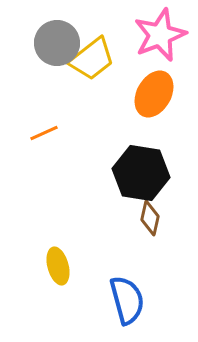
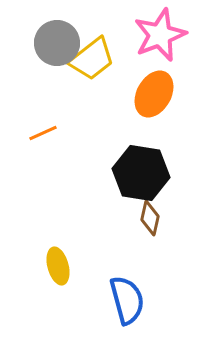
orange line: moved 1 px left
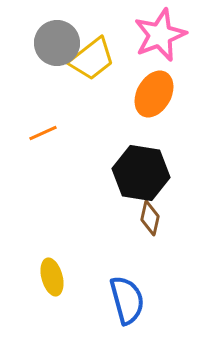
yellow ellipse: moved 6 px left, 11 px down
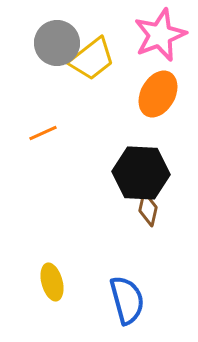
orange ellipse: moved 4 px right
black hexagon: rotated 6 degrees counterclockwise
brown diamond: moved 2 px left, 9 px up
yellow ellipse: moved 5 px down
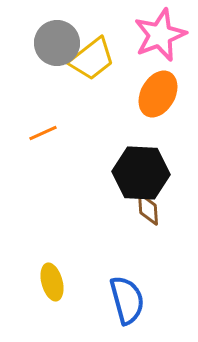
brown diamond: rotated 16 degrees counterclockwise
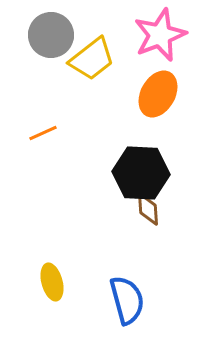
gray circle: moved 6 px left, 8 px up
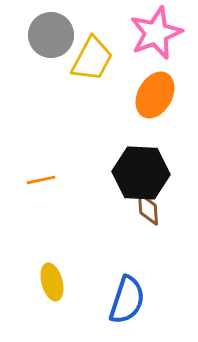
pink star: moved 4 px left, 2 px up
yellow trapezoid: rotated 24 degrees counterclockwise
orange ellipse: moved 3 px left, 1 px down
orange line: moved 2 px left, 47 px down; rotated 12 degrees clockwise
blue semicircle: rotated 33 degrees clockwise
